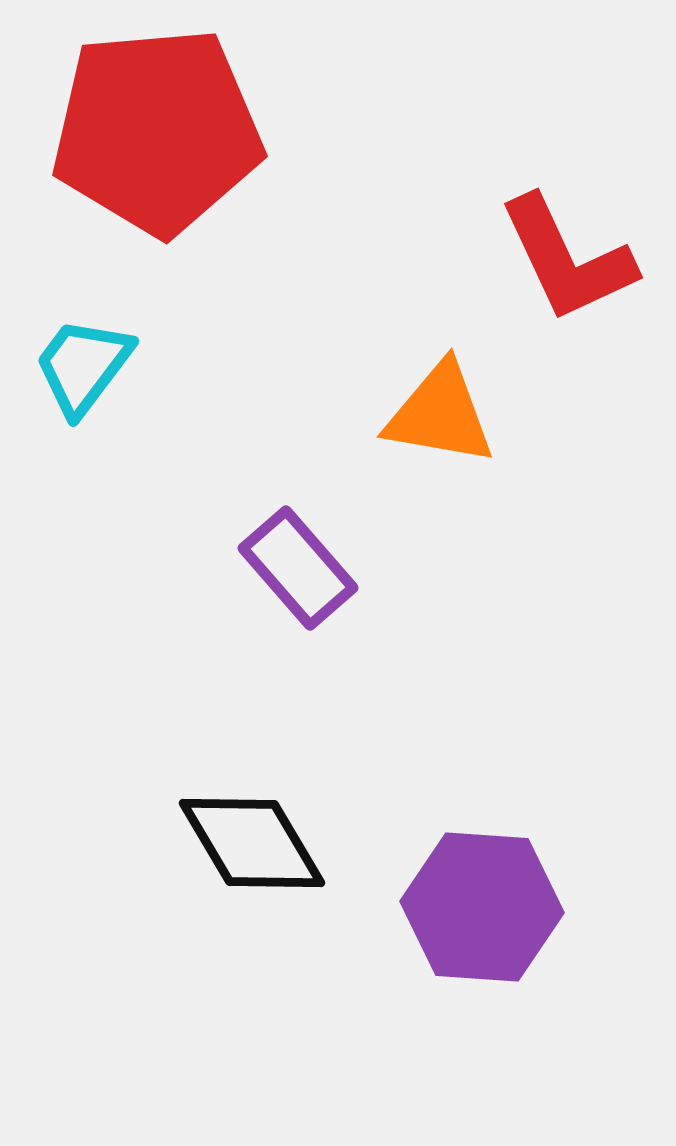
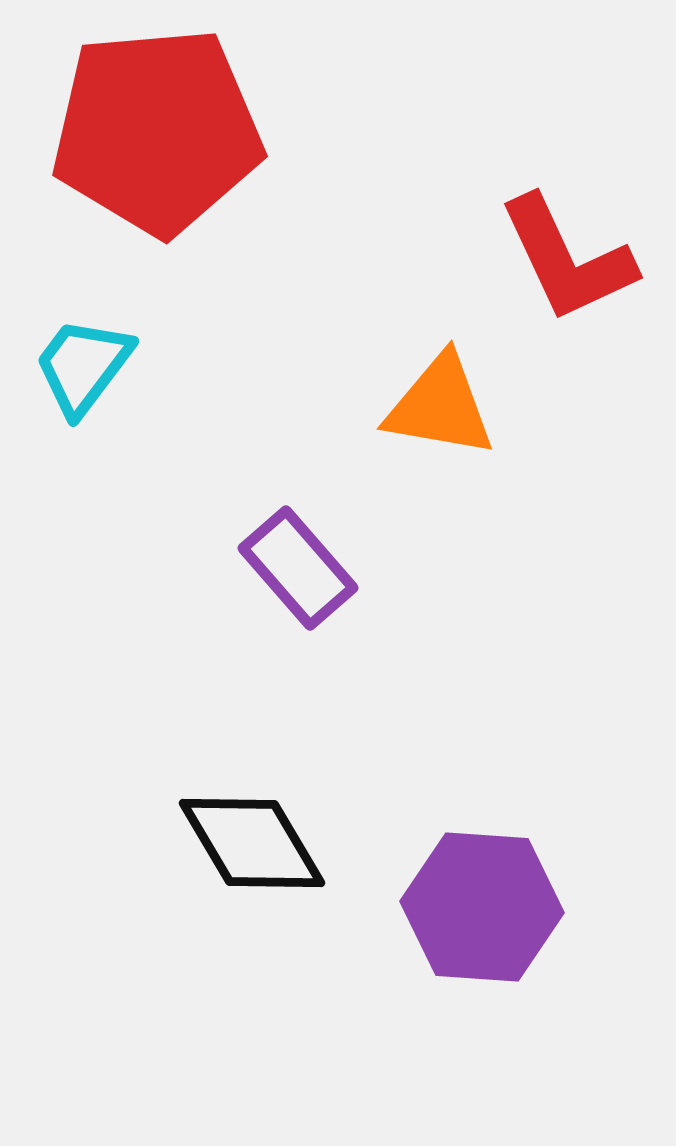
orange triangle: moved 8 px up
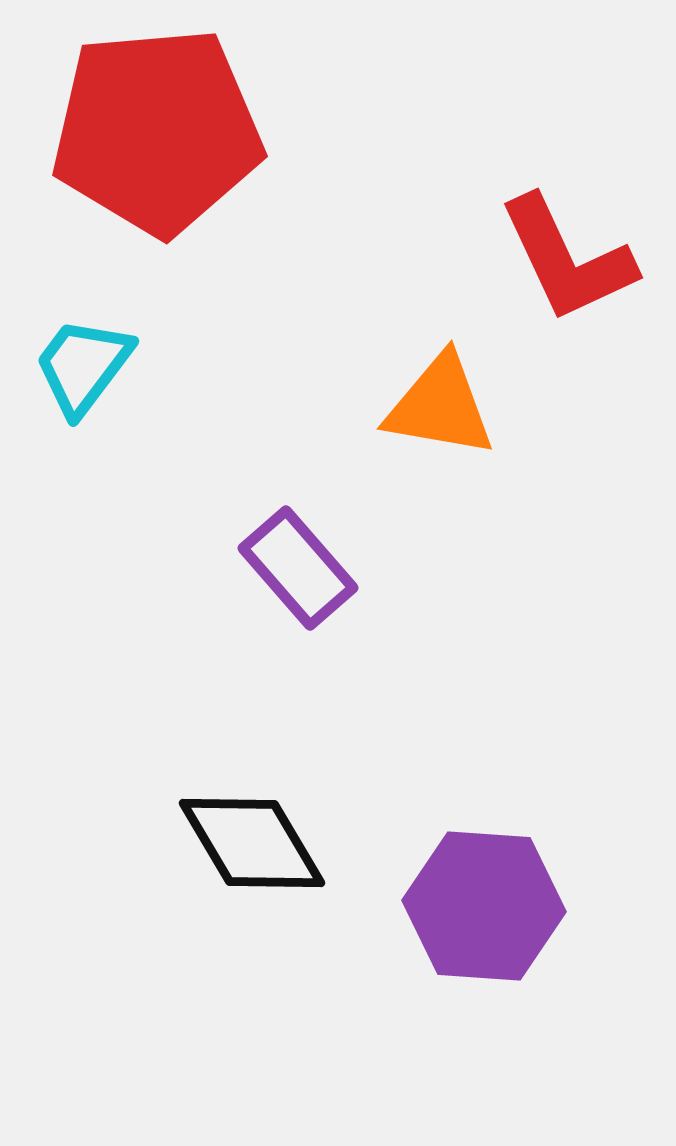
purple hexagon: moved 2 px right, 1 px up
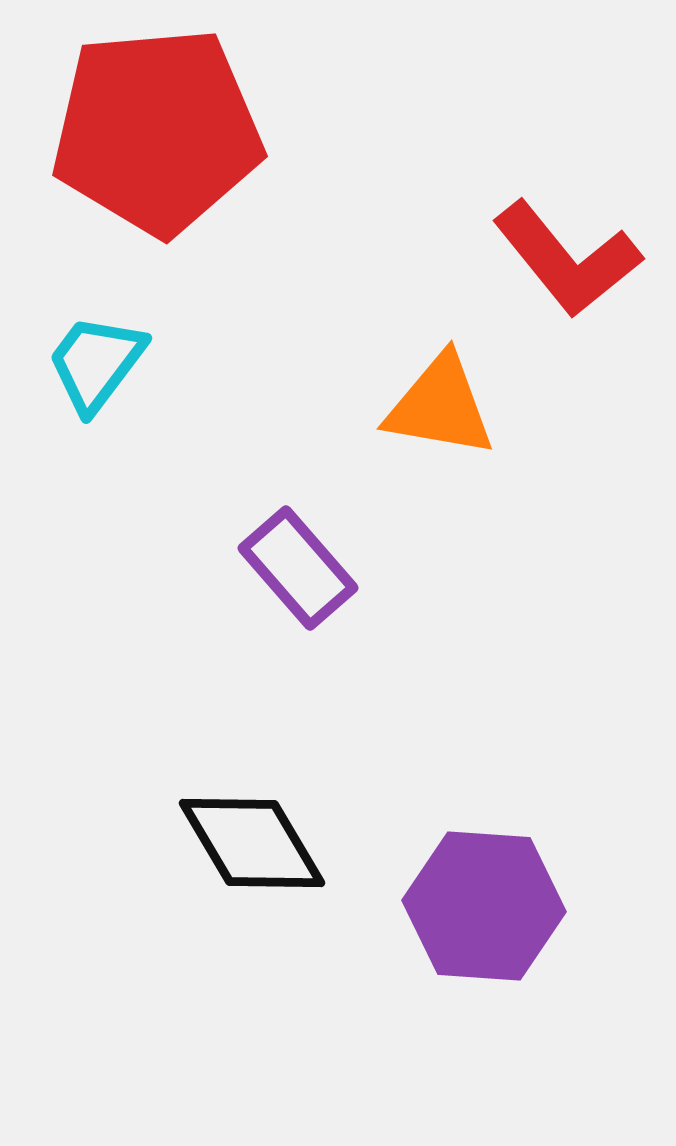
red L-shape: rotated 14 degrees counterclockwise
cyan trapezoid: moved 13 px right, 3 px up
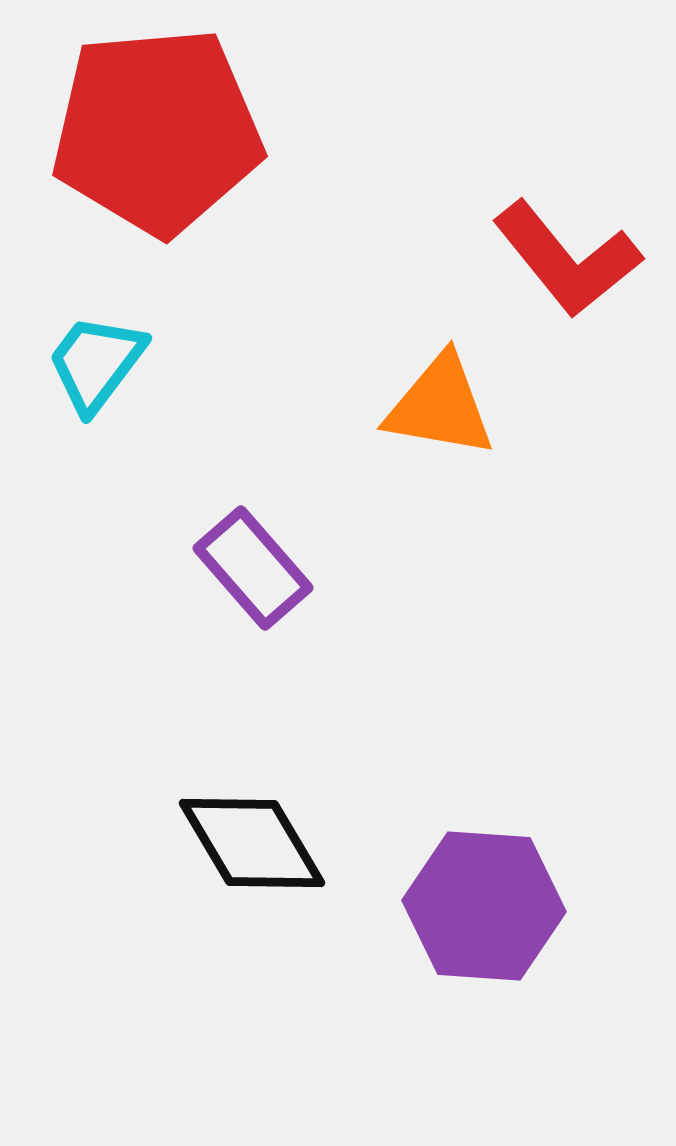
purple rectangle: moved 45 px left
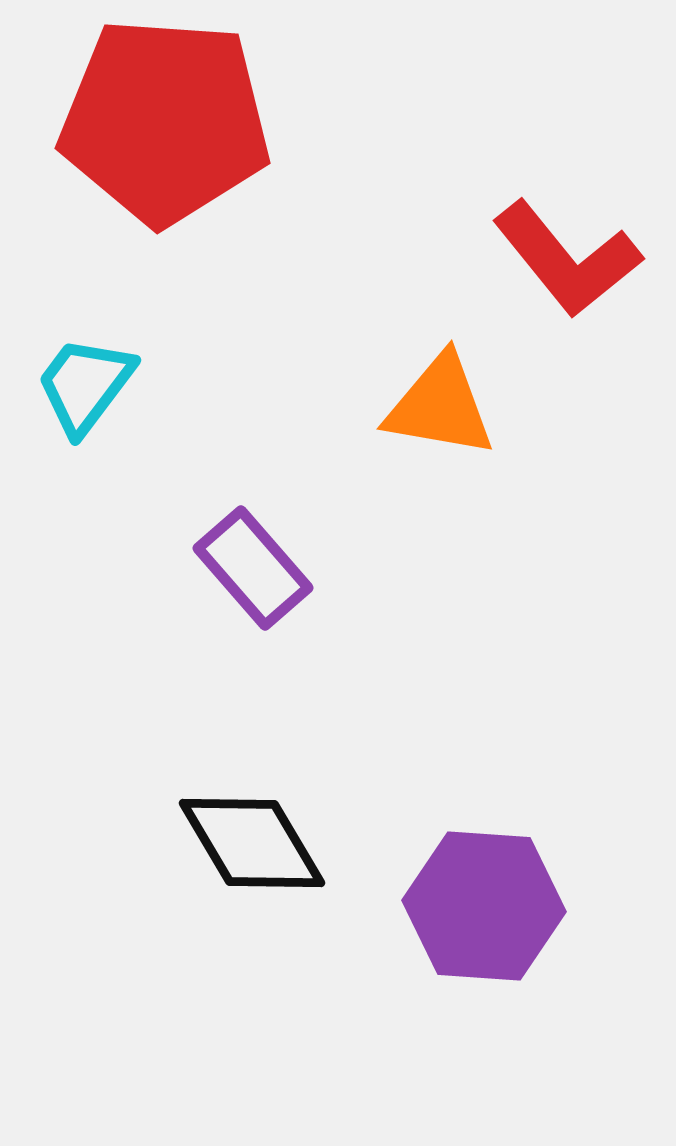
red pentagon: moved 8 px right, 10 px up; rotated 9 degrees clockwise
cyan trapezoid: moved 11 px left, 22 px down
